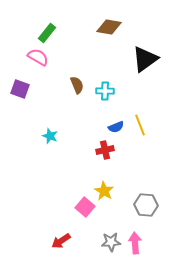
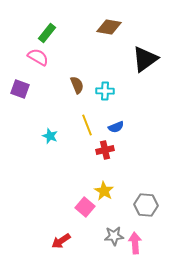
yellow line: moved 53 px left
gray star: moved 3 px right, 6 px up
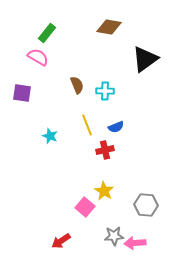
purple square: moved 2 px right, 4 px down; rotated 12 degrees counterclockwise
pink arrow: rotated 90 degrees counterclockwise
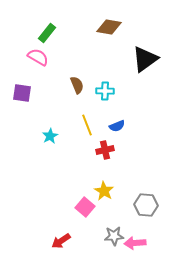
blue semicircle: moved 1 px right, 1 px up
cyan star: rotated 21 degrees clockwise
